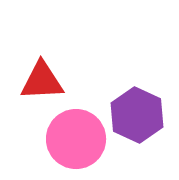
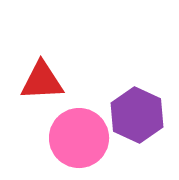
pink circle: moved 3 px right, 1 px up
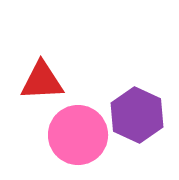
pink circle: moved 1 px left, 3 px up
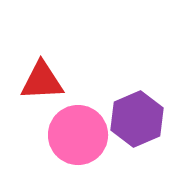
purple hexagon: moved 4 px down; rotated 12 degrees clockwise
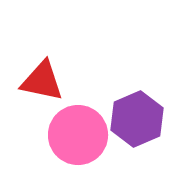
red triangle: rotated 15 degrees clockwise
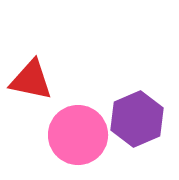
red triangle: moved 11 px left, 1 px up
